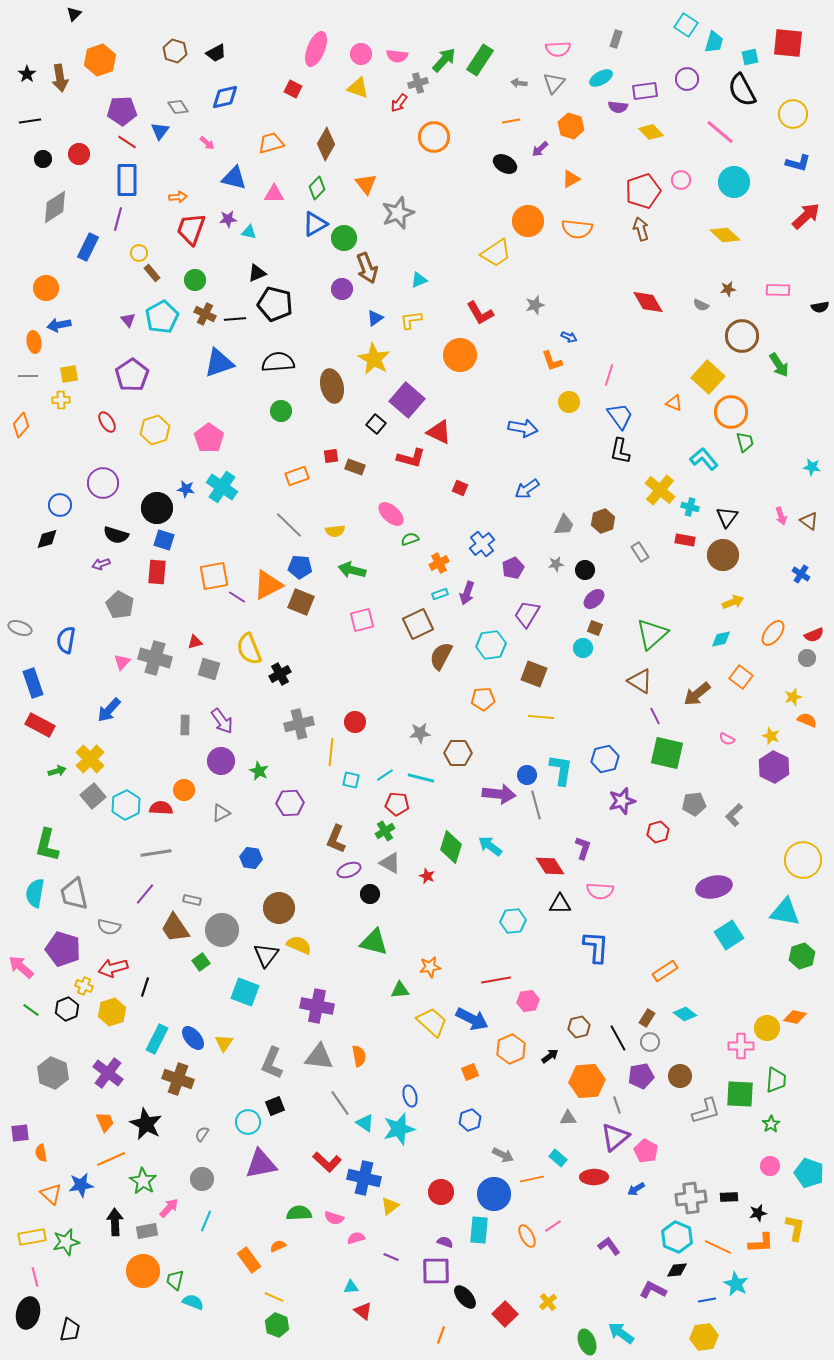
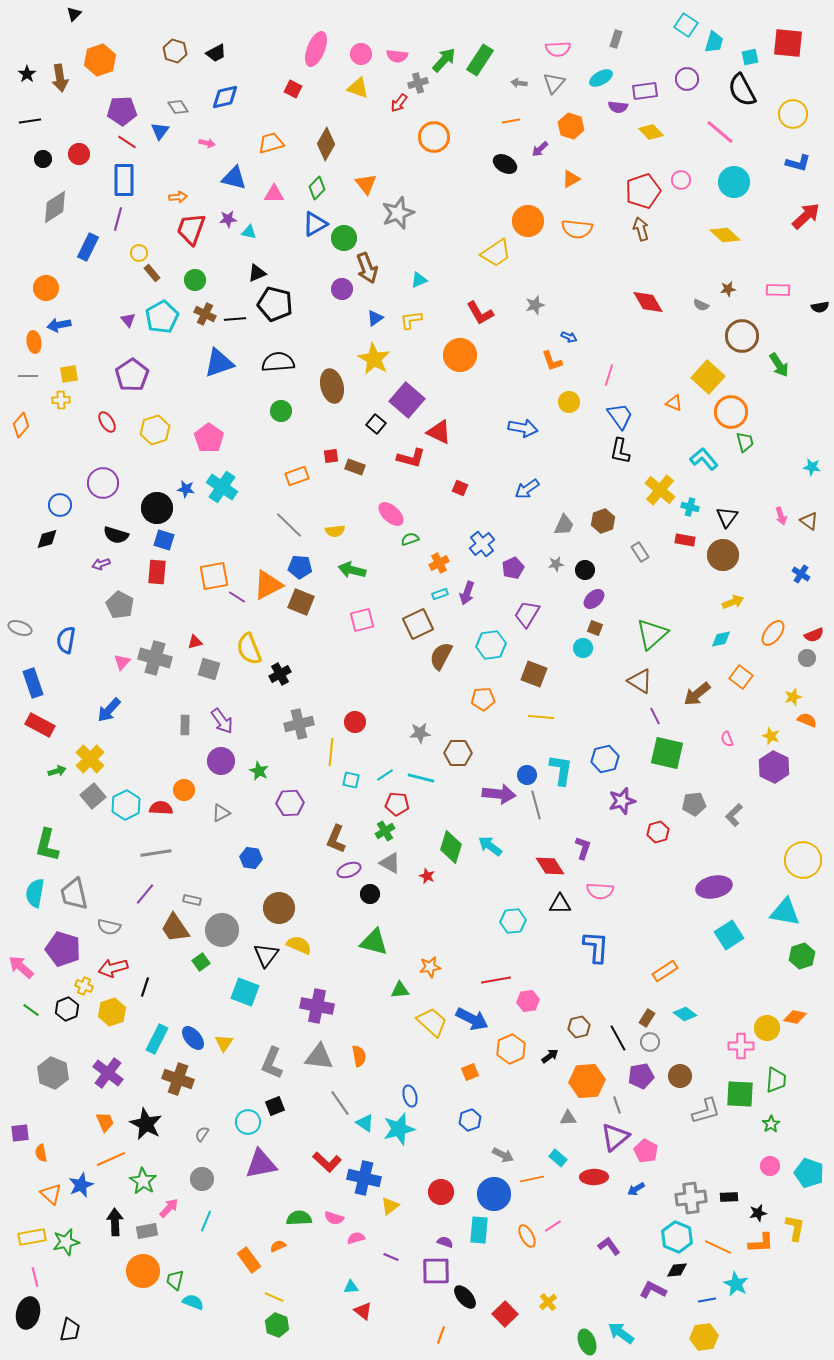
pink arrow at (207, 143): rotated 28 degrees counterclockwise
blue rectangle at (127, 180): moved 3 px left
pink semicircle at (727, 739): rotated 42 degrees clockwise
blue star at (81, 1185): rotated 15 degrees counterclockwise
green semicircle at (299, 1213): moved 5 px down
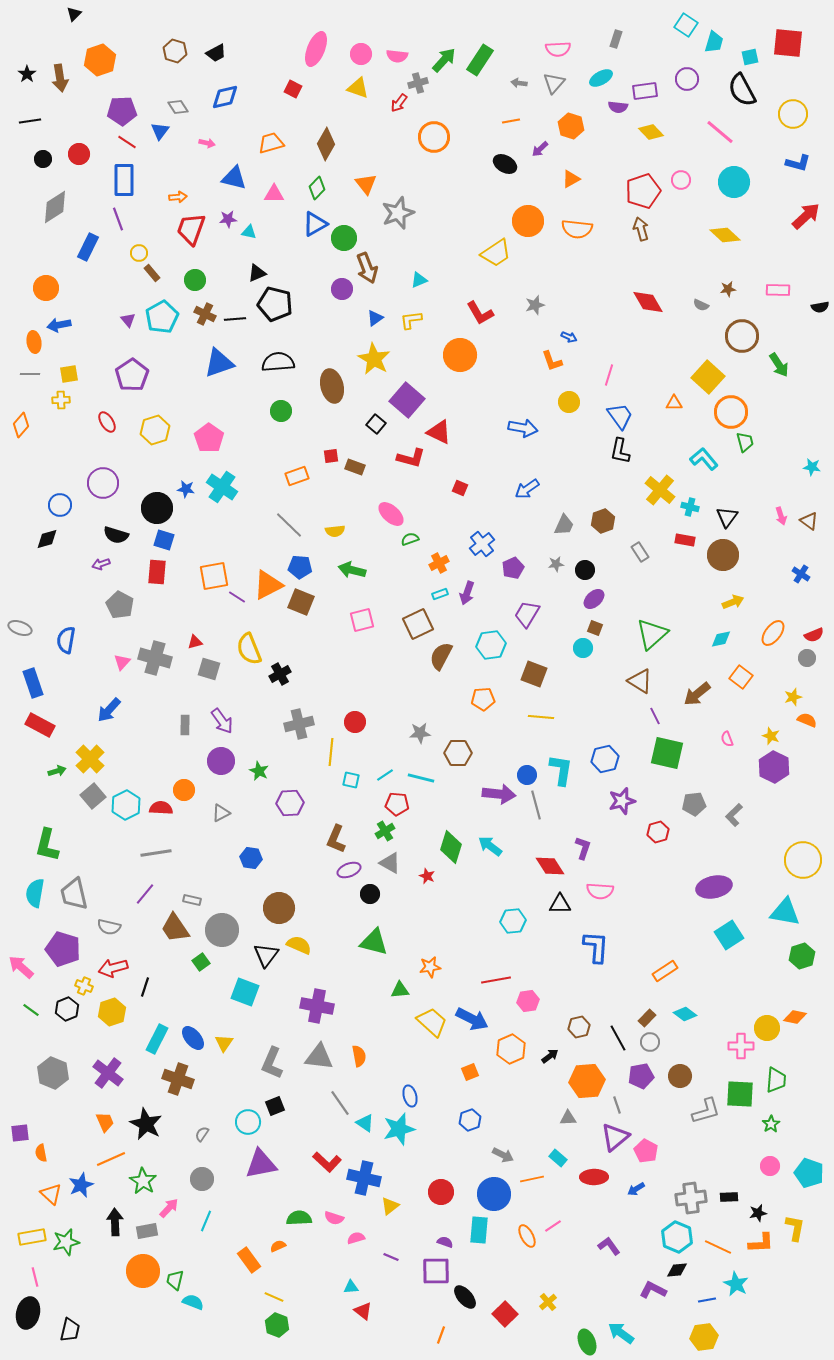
purple line at (118, 219): rotated 35 degrees counterclockwise
gray line at (28, 376): moved 2 px right, 2 px up
orange triangle at (674, 403): rotated 24 degrees counterclockwise
brown rectangle at (647, 1018): rotated 12 degrees clockwise
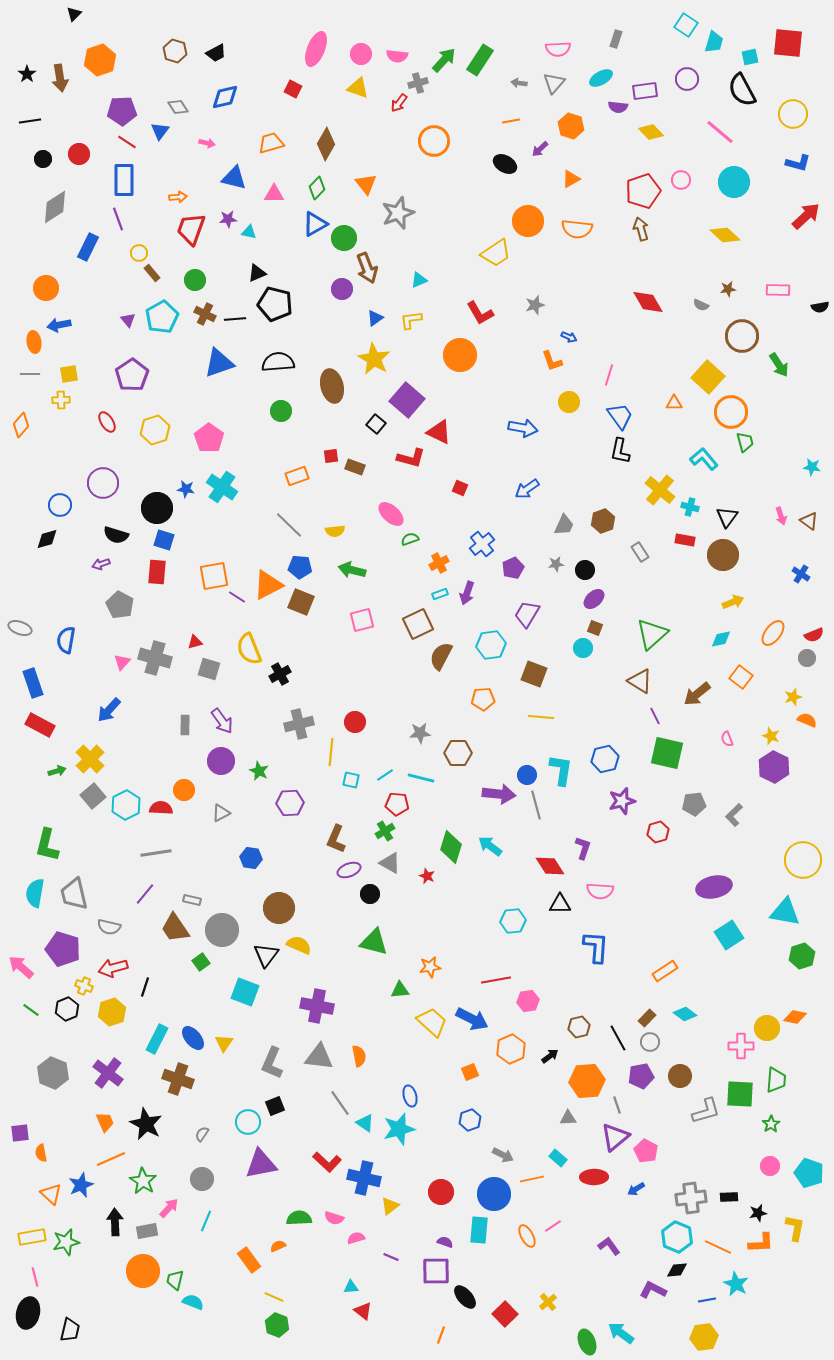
orange circle at (434, 137): moved 4 px down
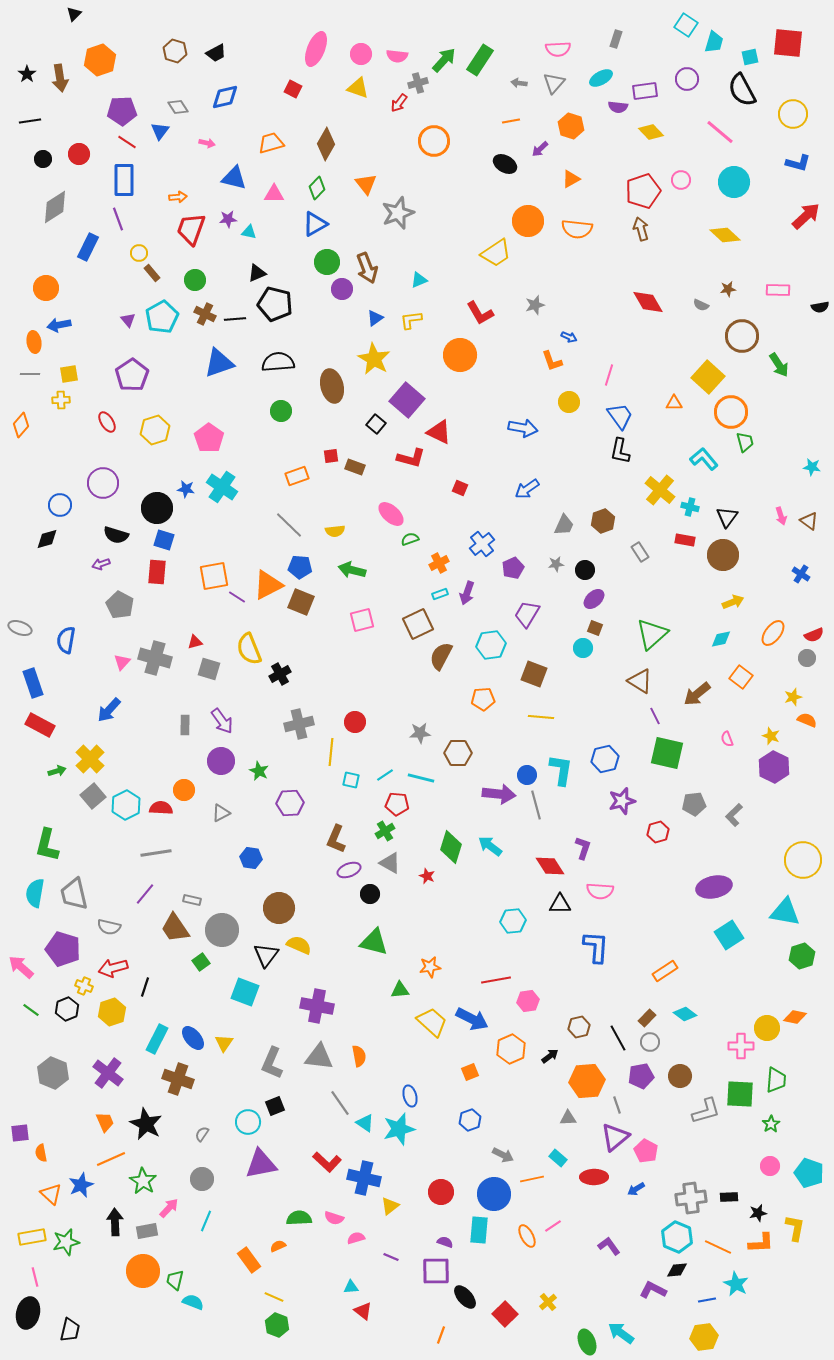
green circle at (344, 238): moved 17 px left, 24 px down
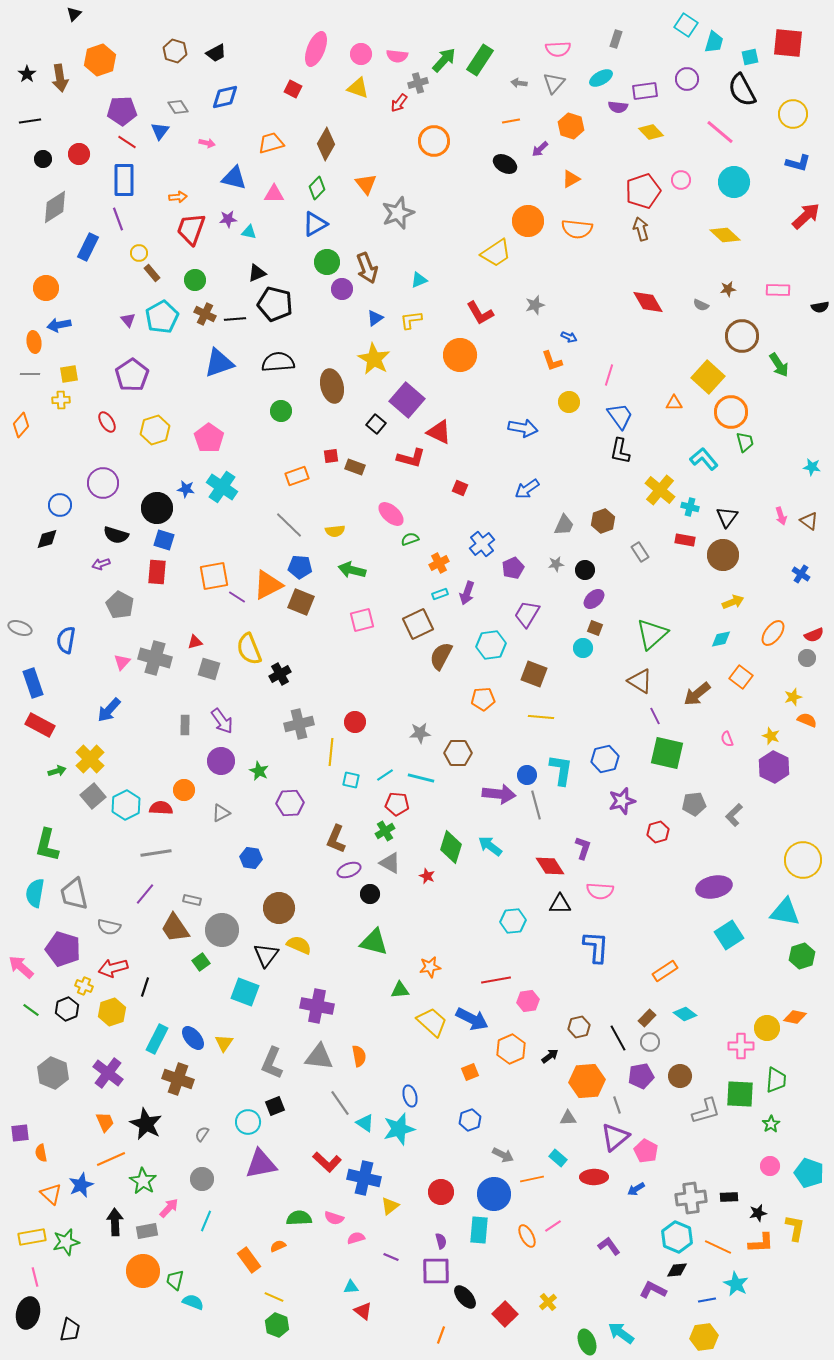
purple semicircle at (445, 1242): moved 4 px left, 1 px up; rotated 56 degrees clockwise
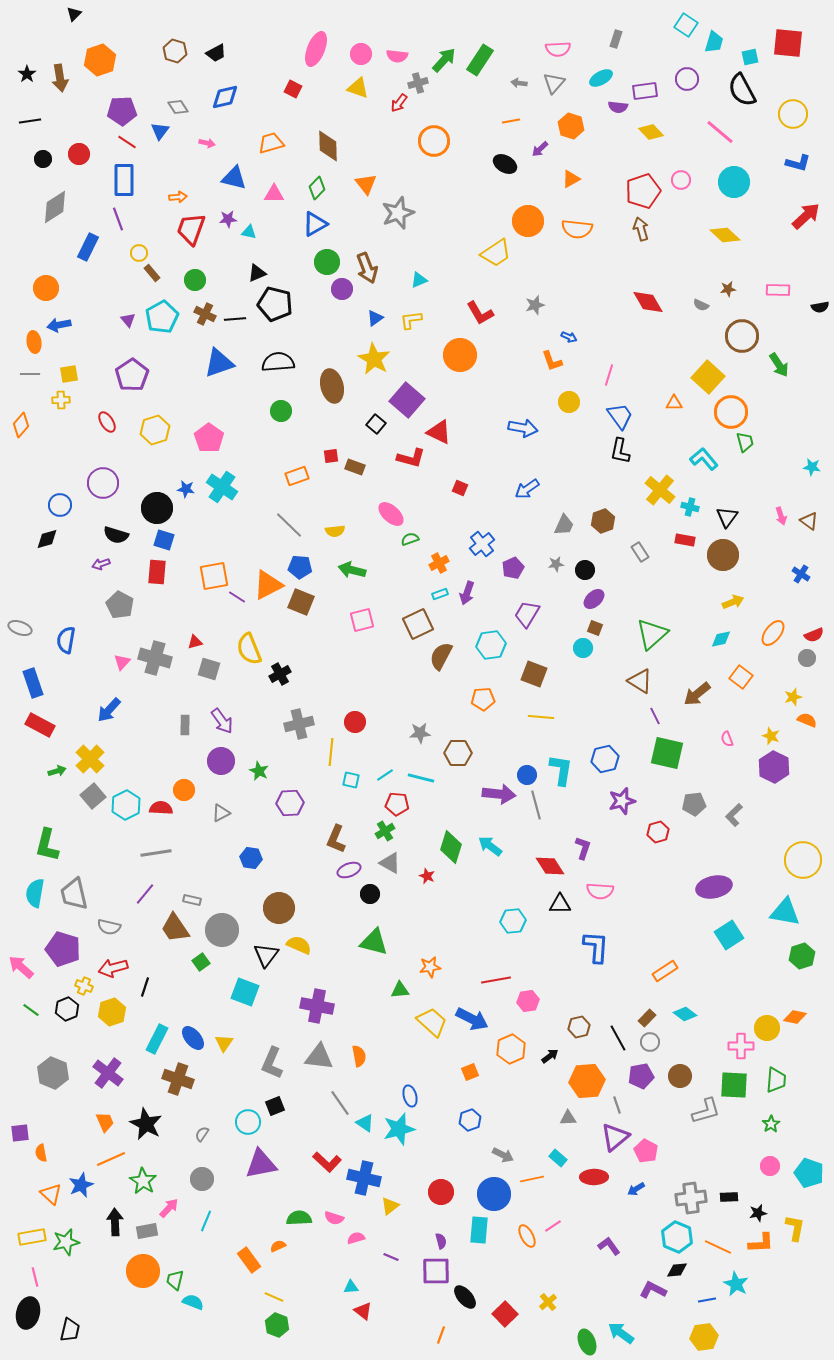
brown diamond at (326, 144): moved 2 px right, 2 px down; rotated 32 degrees counterclockwise
green square at (740, 1094): moved 6 px left, 9 px up
